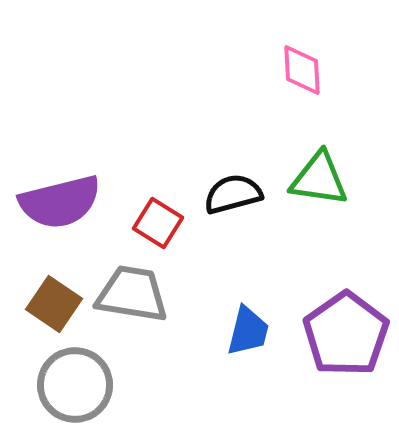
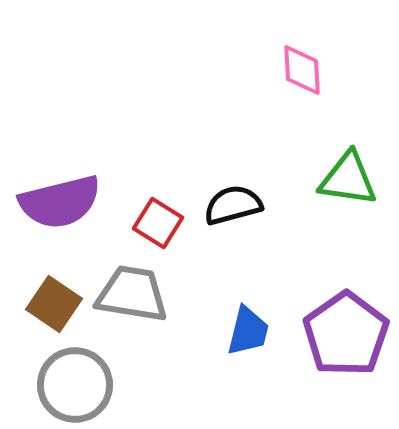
green triangle: moved 29 px right
black semicircle: moved 11 px down
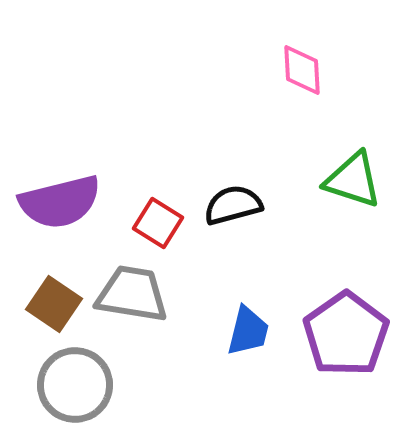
green triangle: moved 5 px right, 1 px down; rotated 10 degrees clockwise
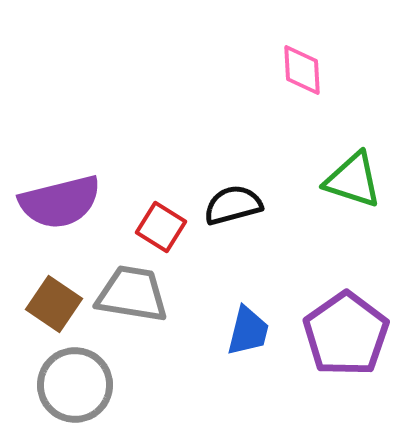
red square: moved 3 px right, 4 px down
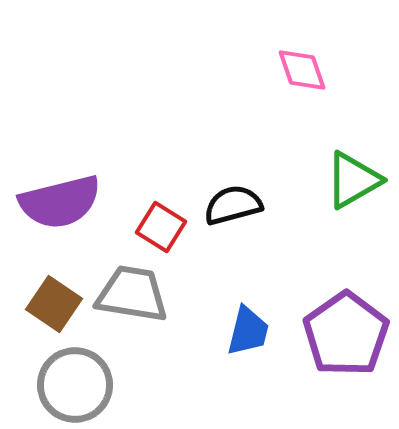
pink diamond: rotated 16 degrees counterclockwise
green triangle: rotated 48 degrees counterclockwise
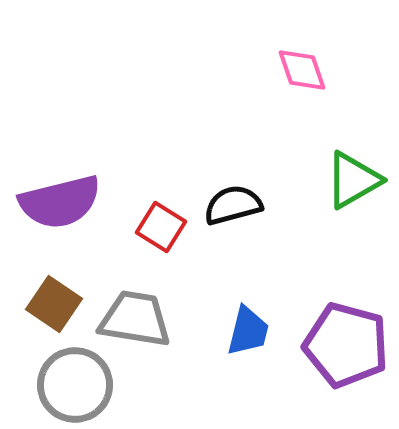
gray trapezoid: moved 3 px right, 25 px down
purple pentagon: moved 11 px down; rotated 22 degrees counterclockwise
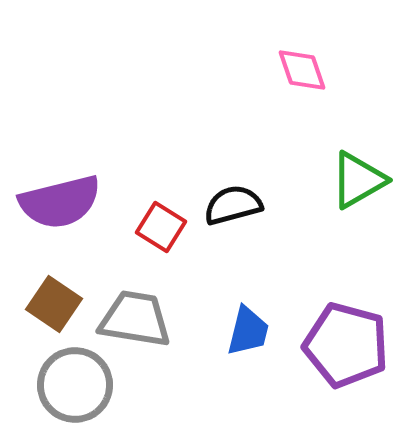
green triangle: moved 5 px right
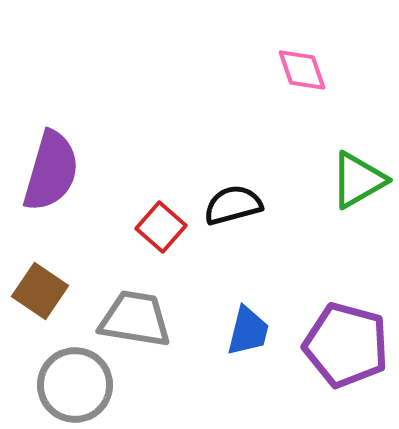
purple semicircle: moved 9 px left, 31 px up; rotated 60 degrees counterclockwise
red square: rotated 9 degrees clockwise
brown square: moved 14 px left, 13 px up
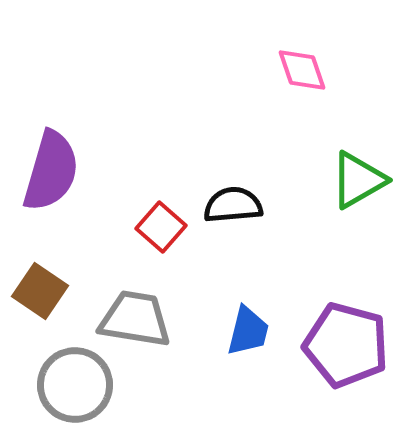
black semicircle: rotated 10 degrees clockwise
